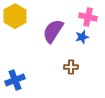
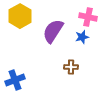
yellow hexagon: moved 5 px right
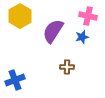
pink cross: moved 1 px up
brown cross: moved 4 px left
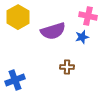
yellow hexagon: moved 2 px left, 1 px down
purple semicircle: rotated 140 degrees counterclockwise
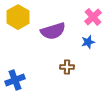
pink cross: moved 5 px right, 1 px down; rotated 36 degrees clockwise
blue star: moved 6 px right, 5 px down
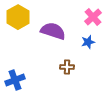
purple semicircle: rotated 145 degrees counterclockwise
